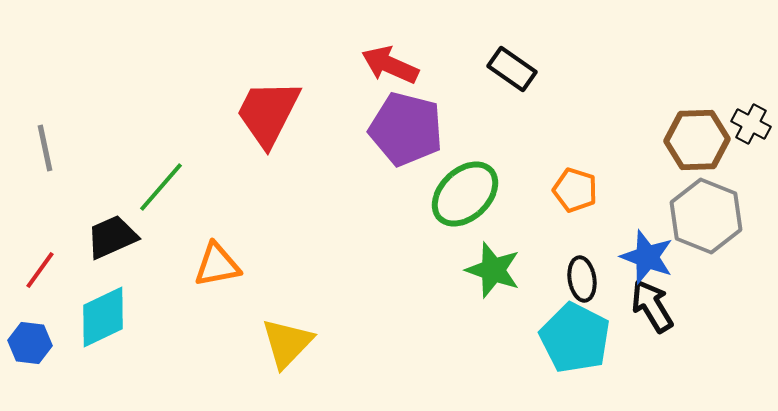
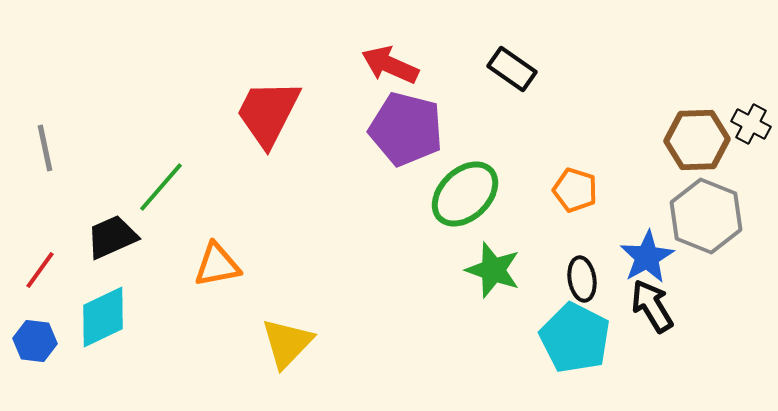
blue star: rotated 22 degrees clockwise
blue hexagon: moved 5 px right, 2 px up
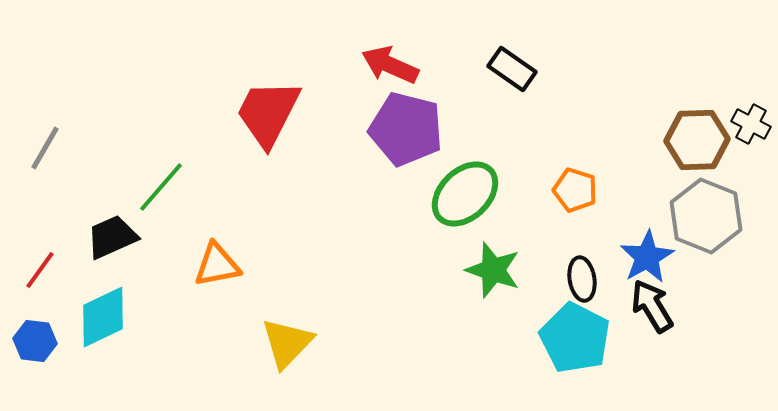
gray line: rotated 42 degrees clockwise
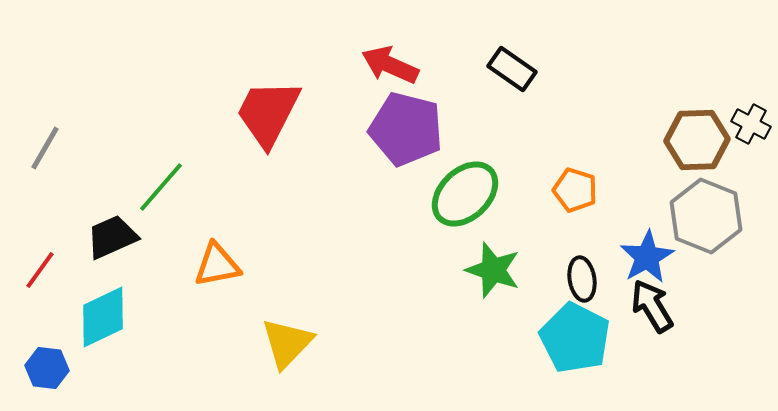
blue hexagon: moved 12 px right, 27 px down
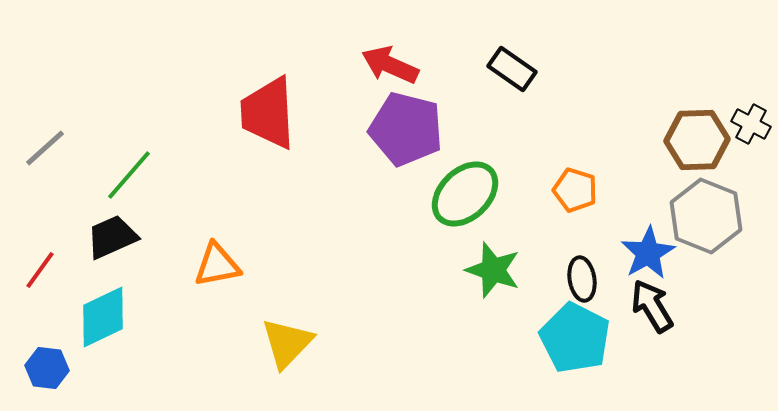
red trapezoid: rotated 30 degrees counterclockwise
gray line: rotated 18 degrees clockwise
green line: moved 32 px left, 12 px up
blue star: moved 1 px right, 4 px up
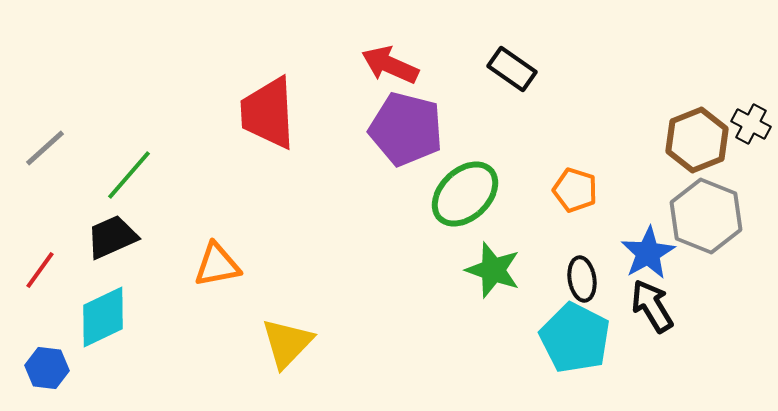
brown hexagon: rotated 20 degrees counterclockwise
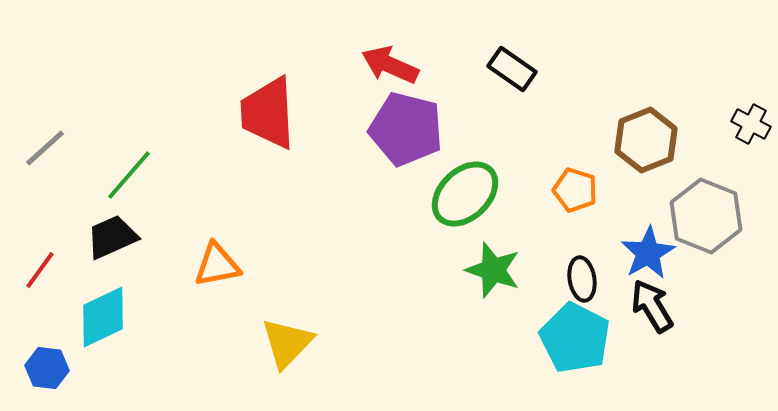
brown hexagon: moved 51 px left
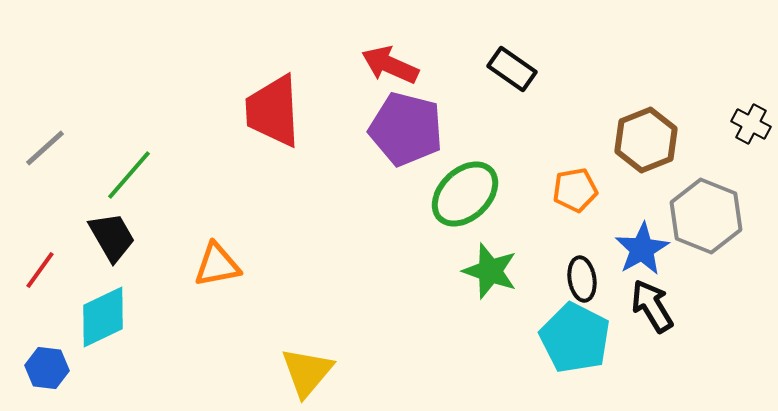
red trapezoid: moved 5 px right, 2 px up
orange pentagon: rotated 27 degrees counterclockwise
black trapezoid: rotated 84 degrees clockwise
blue star: moved 6 px left, 4 px up
green star: moved 3 px left, 1 px down
yellow triangle: moved 20 px right, 29 px down; rotated 4 degrees counterclockwise
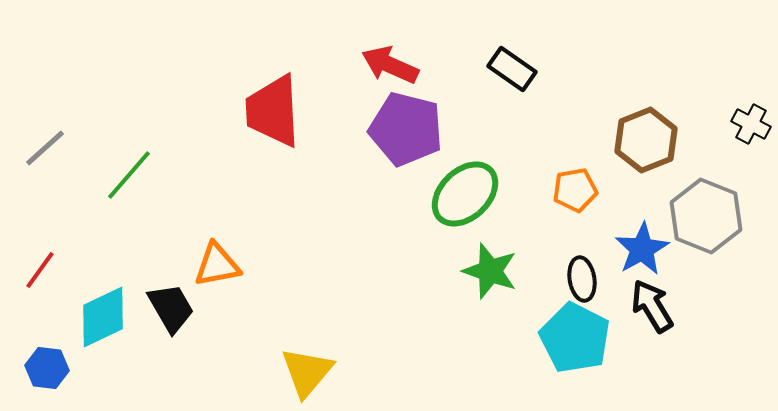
black trapezoid: moved 59 px right, 71 px down
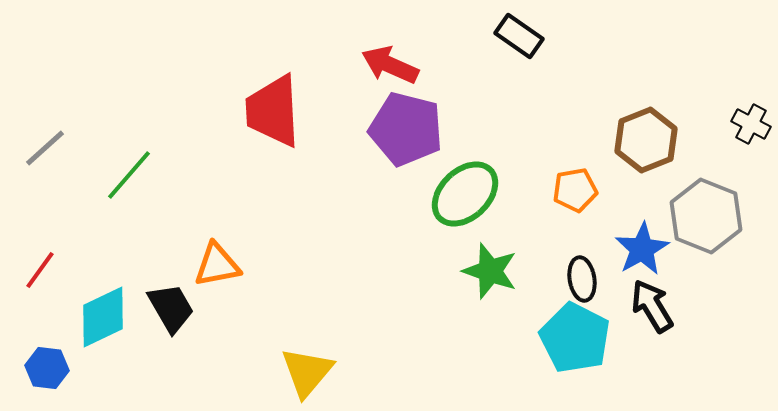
black rectangle: moved 7 px right, 33 px up
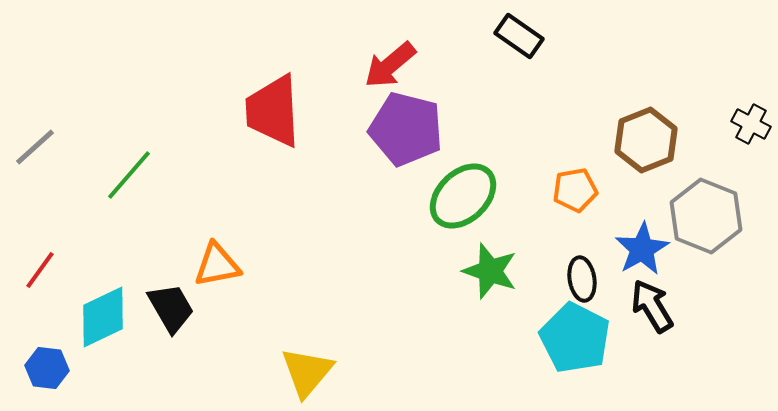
red arrow: rotated 64 degrees counterclockwise
gray line: moved 10 px left, 1 px up
green ellipse: moved 2 px left, 2 px down
